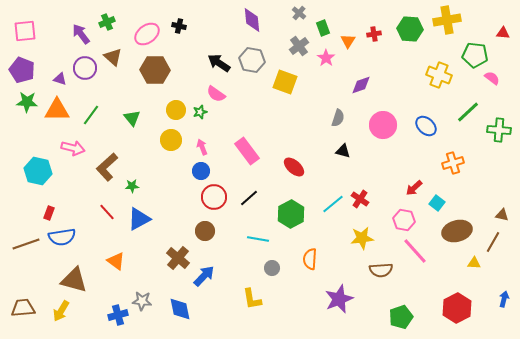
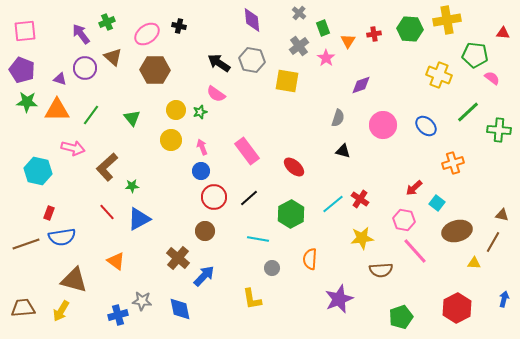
yellow square at (285, 82): moved 2 px right, 1 px up; rotated 10 degrees counterclockwise
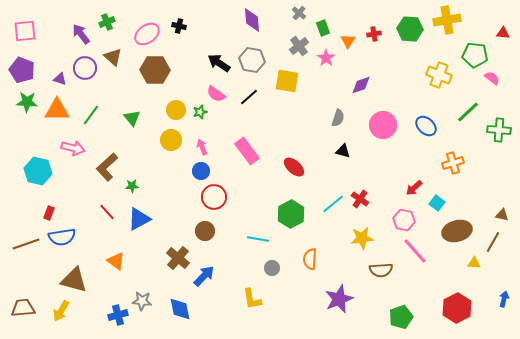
black line at (249, 198): moved 101 px up
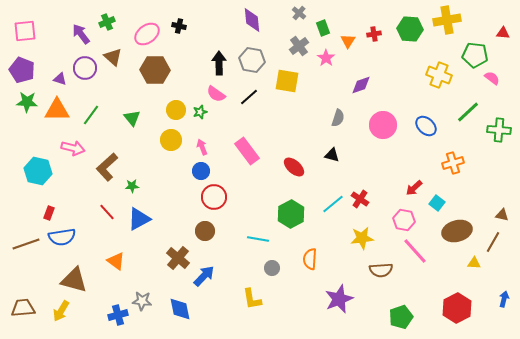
black arrow at (219, 63): rotated 55 degrees clockwise
black triangle at (343, 151): moved 11 px left, 4 px down
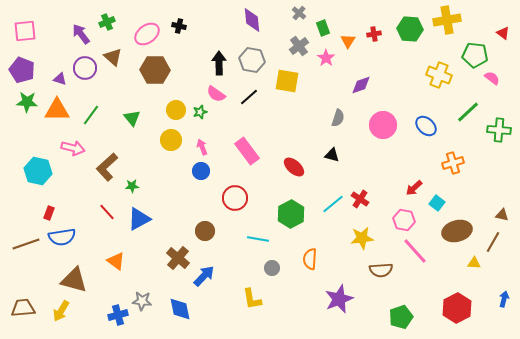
red triangle at (503, 33): rotated 32 degrees clockwise
red circle at (214, 197): moved 21 px right, 1 px down
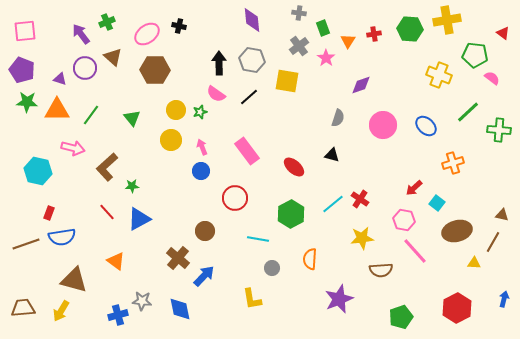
gray cross at (299, 13): rotated 32 degrees counterclockwise
